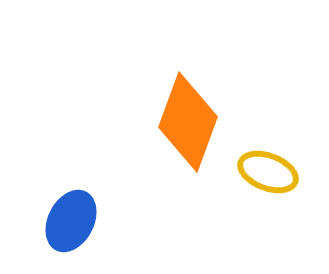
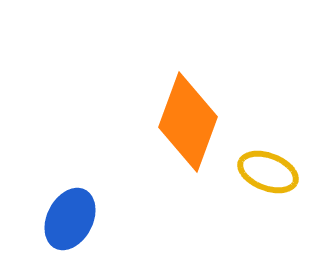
blue ellipse: moved 1 px left, 2 px up
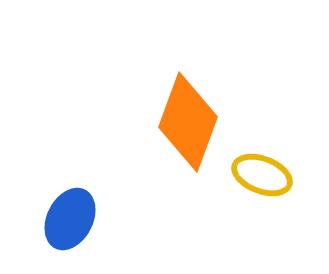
yellow ellipse: moved 6 px left, 3 px down
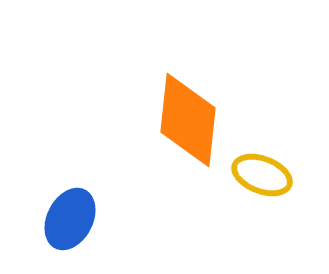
orange diamond: moved 2 px up; rotated 14 degrees counterclockwise
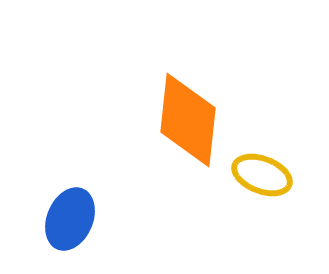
blue ellipse: rotated 4 degrees counterclockwise
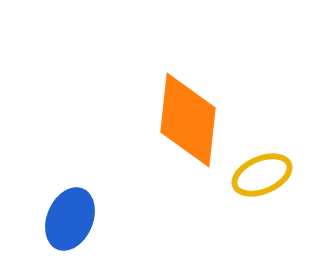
yellow ellipse: rotated 44 degrees counterclockwise
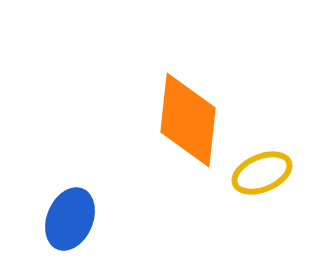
yellow ellipse: moved 2 px up
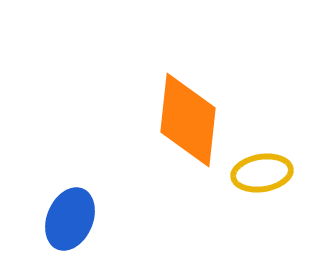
yellow ellipse: rotated 14 degrees clockwise
